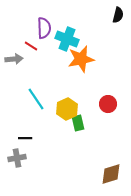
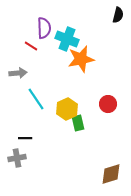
gray arrow: moved 4 px right, 14 px down
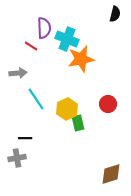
black semicircle: moved 3 px left, 1 px up
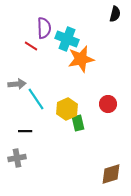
gray arrow: moved 1 px left, 11 px down
black line: moved 7 px up
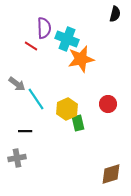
gray arrow: rotated 42 degrees clockwise
